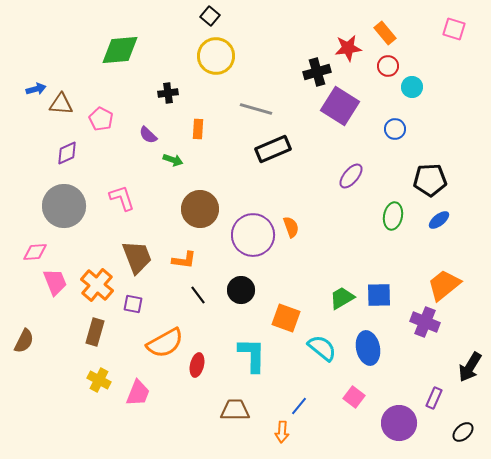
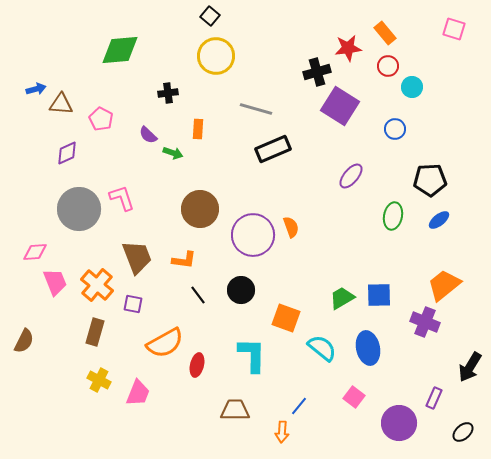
green arrow at (173, 160): moved 7 px up
gray circle at (64, 206): moved 15 px right, 3 px down
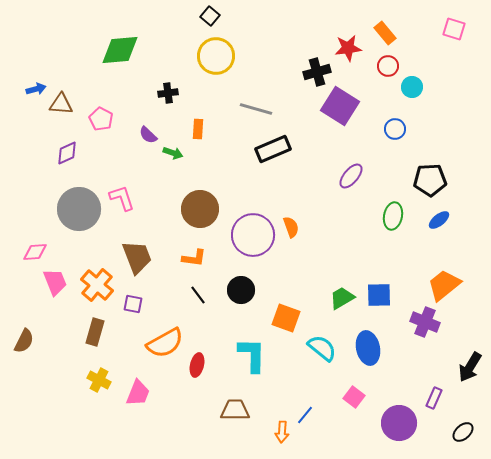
orange L-shape at (184, 260): moved 10 px right, 2 px up
blue line at (299, 406): moved 6 px right, 9 px down
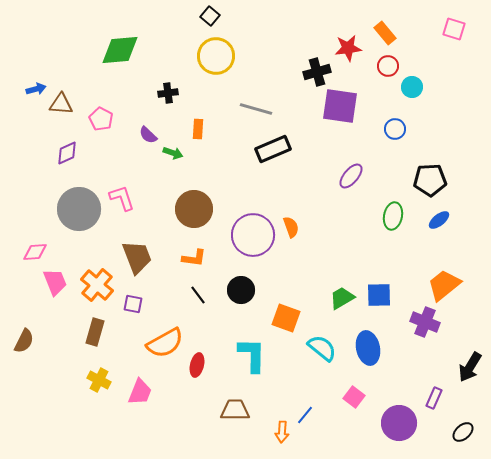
purple square at (340, 106): rotated 24 degrees counterclockwise
brown circle at (200, 209): moved 6 px left
pink trapezoid at (138, 393): moved 2 px right, 1 px up
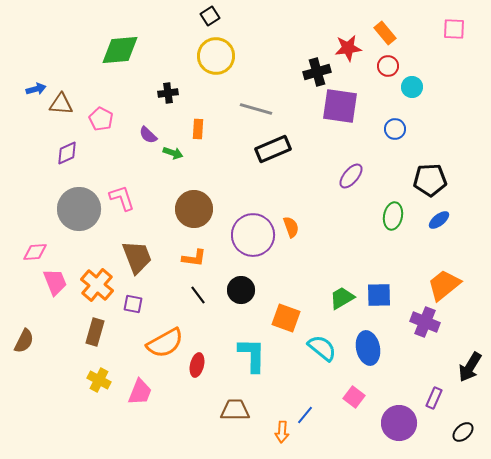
black square at (210, 16): rotated 18 degrees clockwise
pink square at (454, 29): rotated 15 degrees counterclockwise
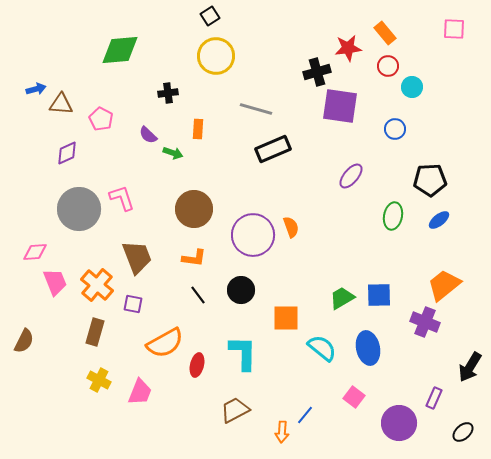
orange square at (286, 318): rotated 20 degrees counterclockwise
cyan L-shape at (252, 355): moved 9 px left, 2 px up
brown trapezoid at (235, 410): rotated 28 degrees counterclockwise
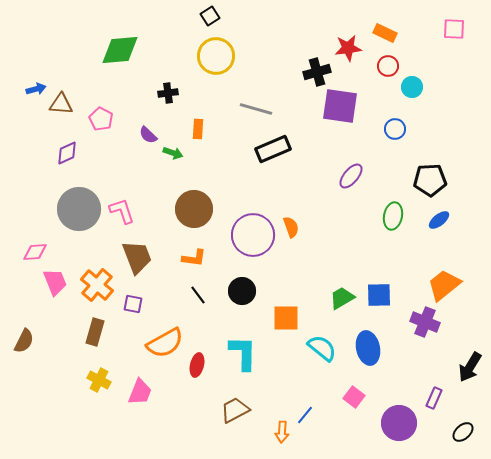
orange rectangle at (385, 33): rotated 25 degrees counterclockwise
pink L-shape at (122, 198): moved 13 px down
black circle at (241, 290): moved 1 px right, 1 px down
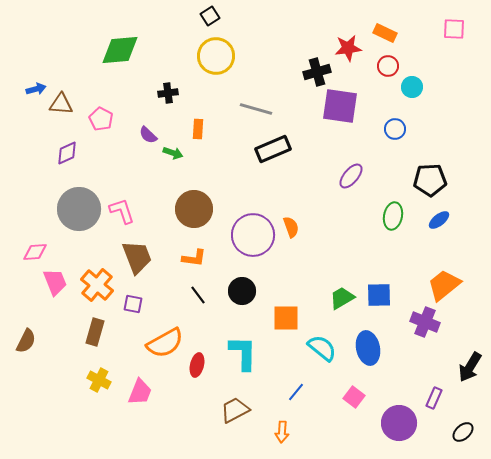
brown semicircle at (24, 341): moved 2 px right
blue line at (305, 415): moved 9 px left, 23 px up
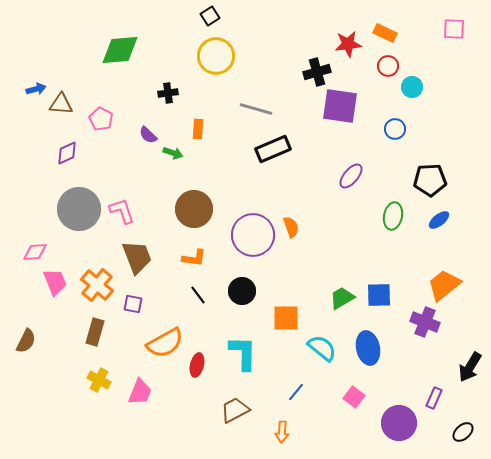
red star at (348, 48): moved 4 px up
